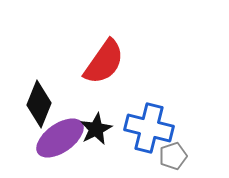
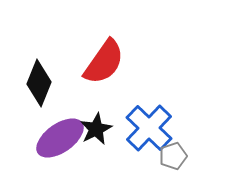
black diamond: moved 21 px up
blue cross: rotated 30 degrees clockwise
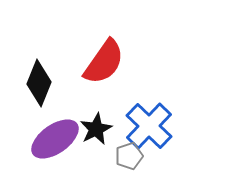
blue cross: moved 2 px up
purple ellipse: moved 5 px left, 1 px down
gray pentagon: moved 44 px left
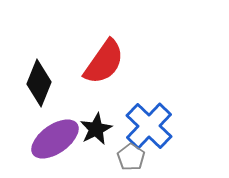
gray pentagon: moved 2 px right, 1 px down; rotated 20 degrees counterclockwise
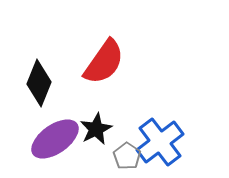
blue cross: moved 11 px right, 16 px down; rotated 9 degrees clockwise
gray pentagon: moved 4 px left, 1 px up
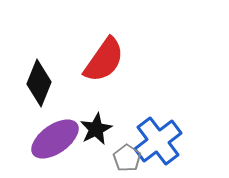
red semicircle: moved 2 px up
blue cross: moved 2 px left, 1 px up
gray pentagon: moved 2 px down
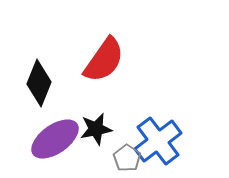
black star: rotated 16 degrees clockwise
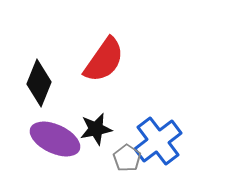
purple ellipse: rotated 60 degrees clockwise
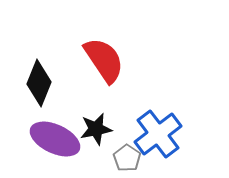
red semicircle: rotated 69 degrees counterclockwise
blue cross: moved 7 px up
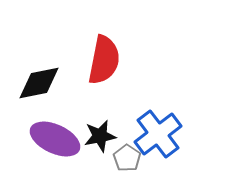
red semicircle: rotated 45 degrees clockwise
black diamond: rotated 57 degrees clockwise
black star: moved 4 px right, 7 px down
